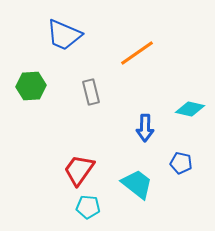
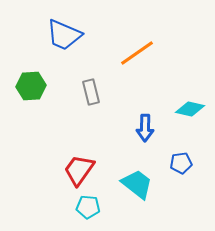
blue pentagon: rotated 20 degrees counterclockwise
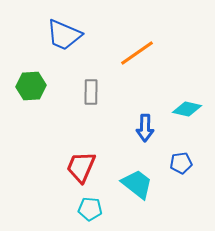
gray rectangle: rotated 15 degrees clockwise
cyan diamond: moved 3 px left
red trapezoid: moved 2 px right, 3 px up; rotated 12 degrees counterclockwise
cyan pentagon: moved 2 px right, 2 px down
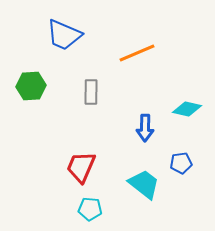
orange line: rotated 12 degrees clockwise
cyan trapezoid: moved 7 px right
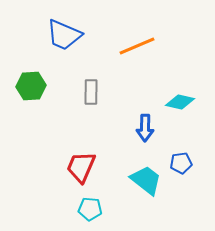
orange line: moved 7 px up
cyan diamond: moved 7 px left, 7 px up
cyan trapezoid: moved 2 px right, 4 px up
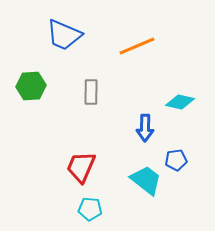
blue pentagon: moved 5 px left, 3 px up
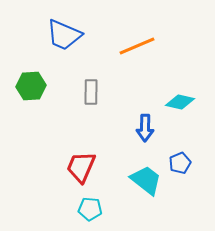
blue pentagon: moved 4 px right, 3 px down; rotated 15 degrees counterclockwise
